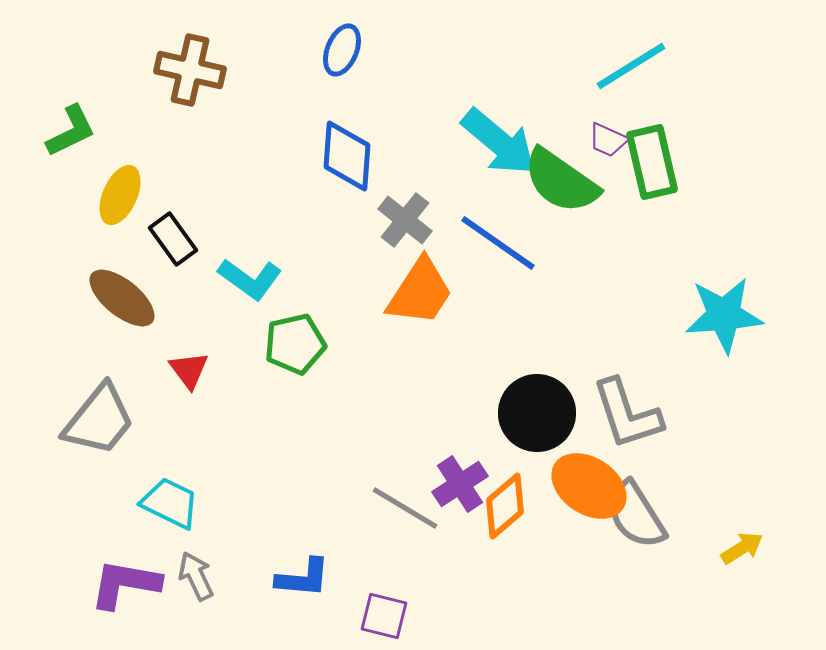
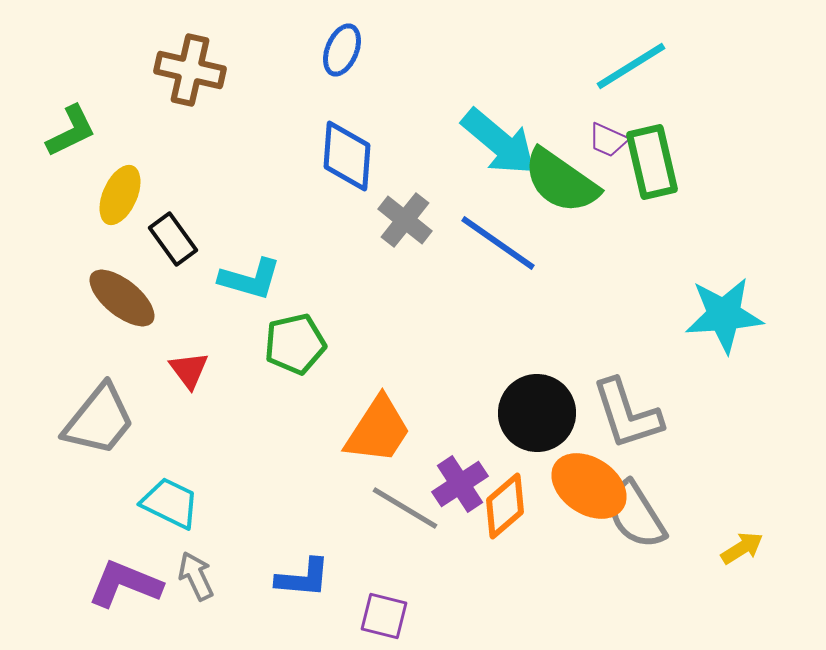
cyan L-shape: rotated 20 degrees counterclockwise
orange trapezoid: moved 42 px left, 138 px down
purple L-shape: rotated 12 degrees clockwise
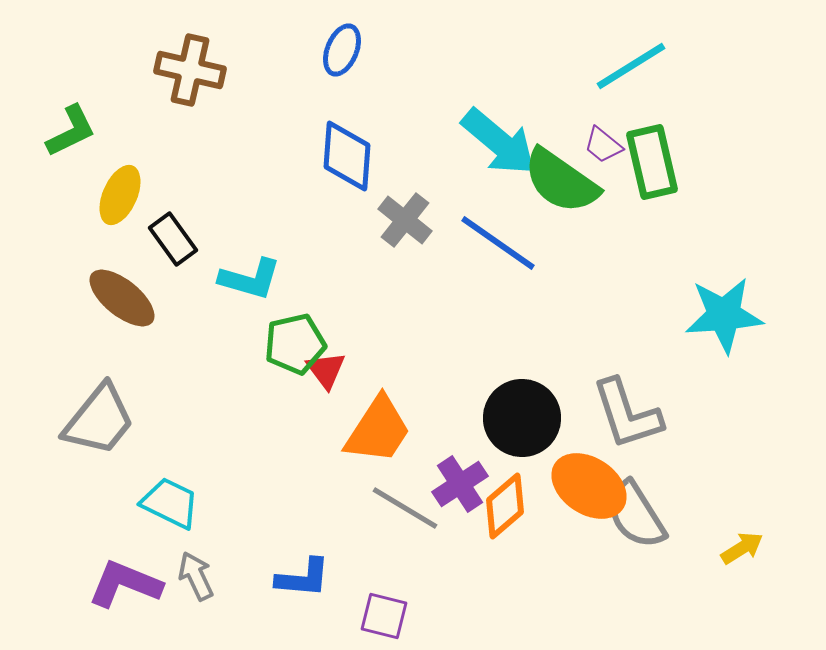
purple trapezoid: moved 5 px left, 5 px down; rotated 15 degrees clockwise
red triangle: moved 137 px right
black circle: moved 15 px left, 5 px down
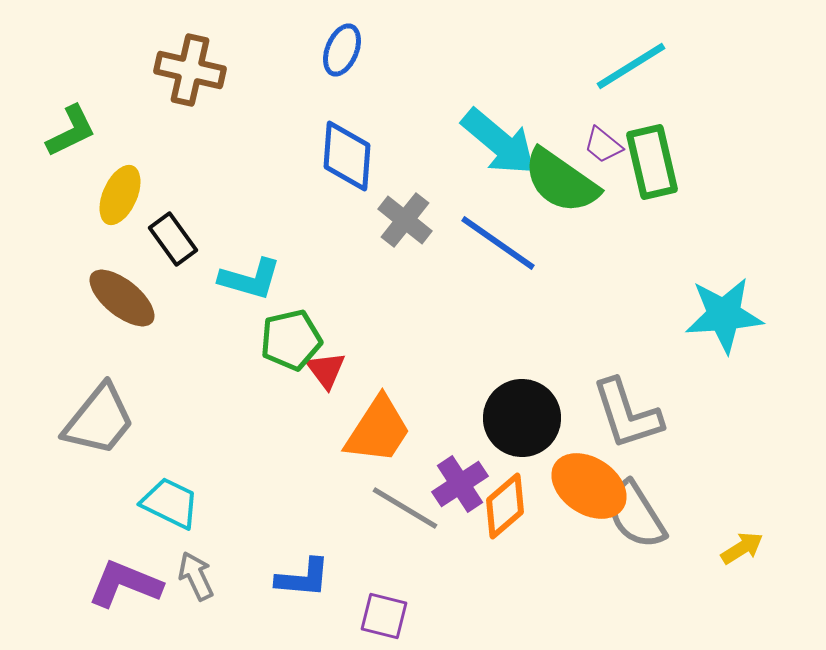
green pentagon: moved 4 px left, 4 px up
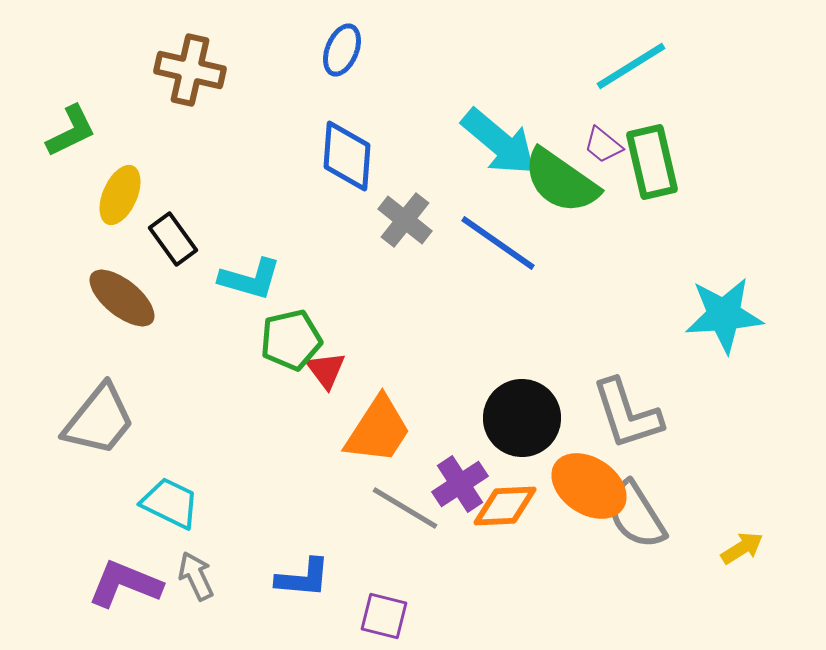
orange diamond: rotated 38 degrees clockwise
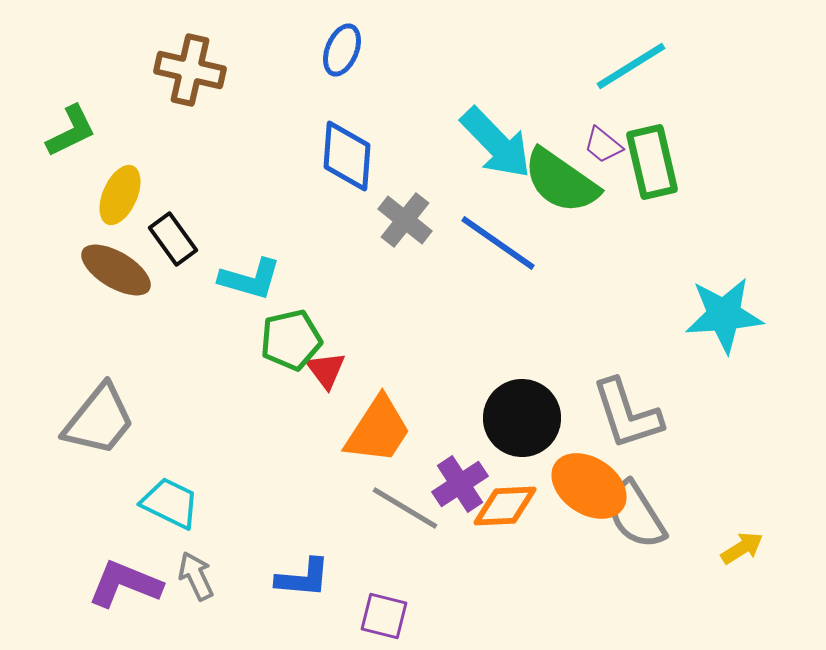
cyan arrow: moved 3 px left, 1 px down; rotated 6 degrees clockwise
brown ellipse: moved 6 px left, 28 px up; rotated 8 degrees counterclockwise
